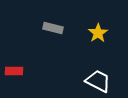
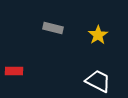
yellow star: moved 2 px down
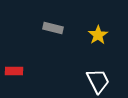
white trapezoid: rotated 36 degrees clockwise
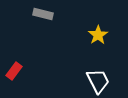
gray rectangle: moved 10 px left, 14 px up
red rectangle: rotated 54 degrees counterclockwise
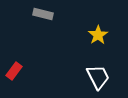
white trapezoid: moved 4 px up
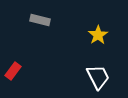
gray rectangle: moved 3 px left, 6 px down
red rectangle: moved 1 px left
